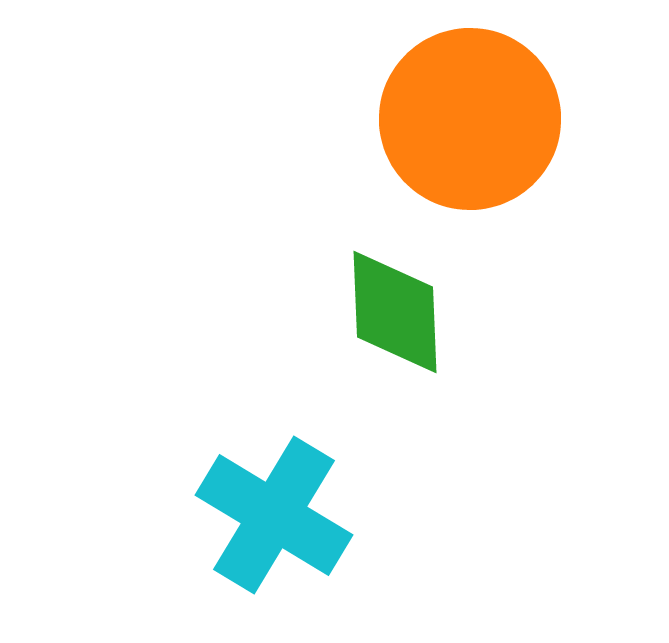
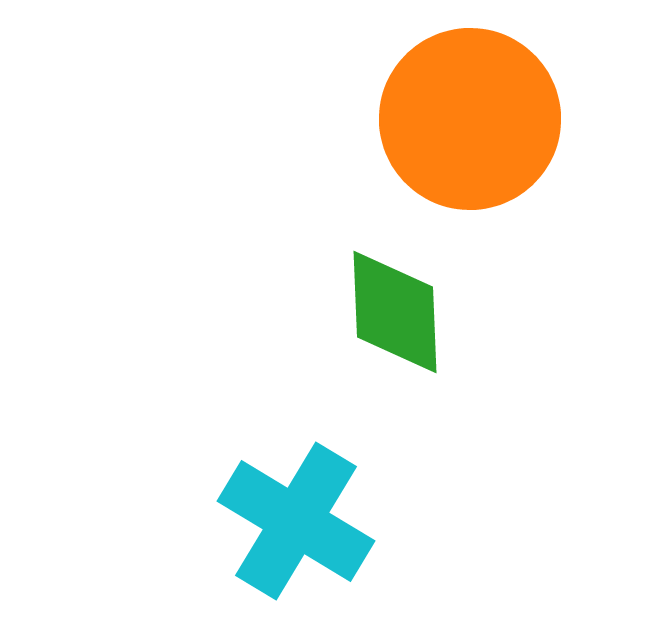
cyan cross: moved 22 px right, 6 px down
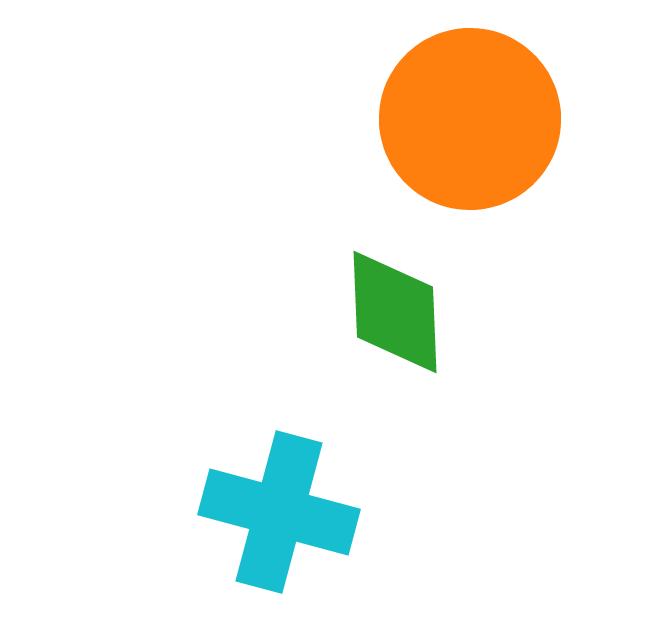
cyan cross: moved 17 px left, 9 px up; rotated 16 degrees counterclockwise
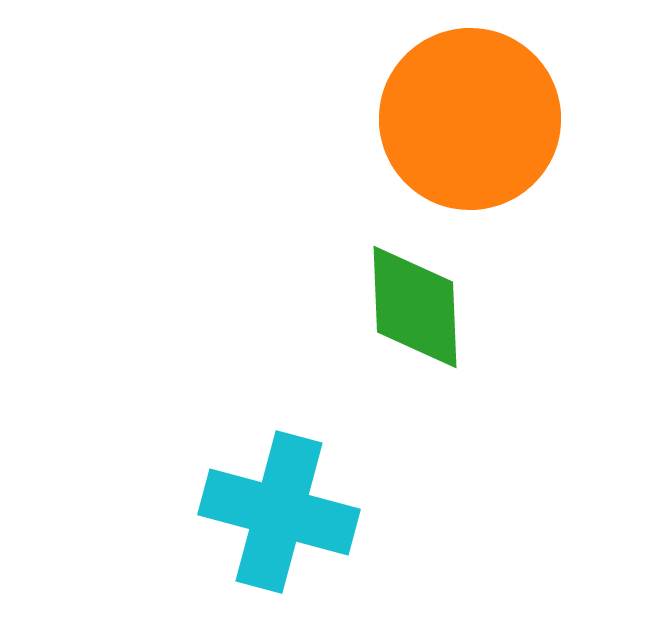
green diamond: moved 20 px right, 5 px up
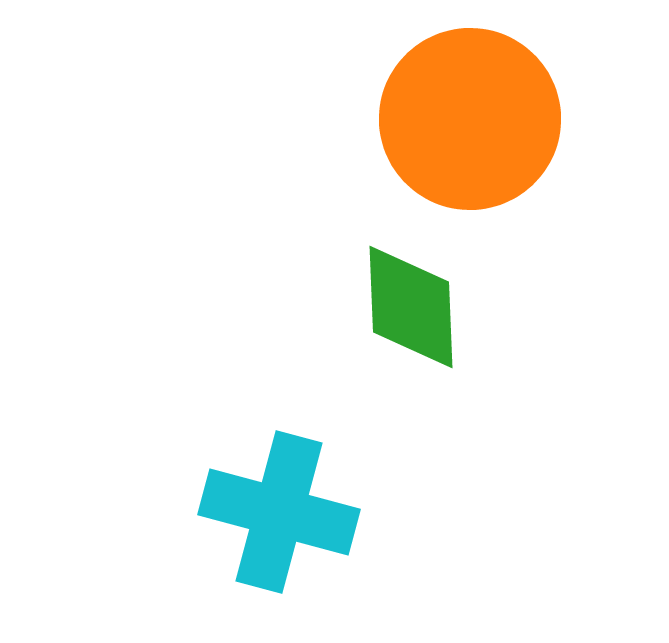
green diamond: moved 4 px left
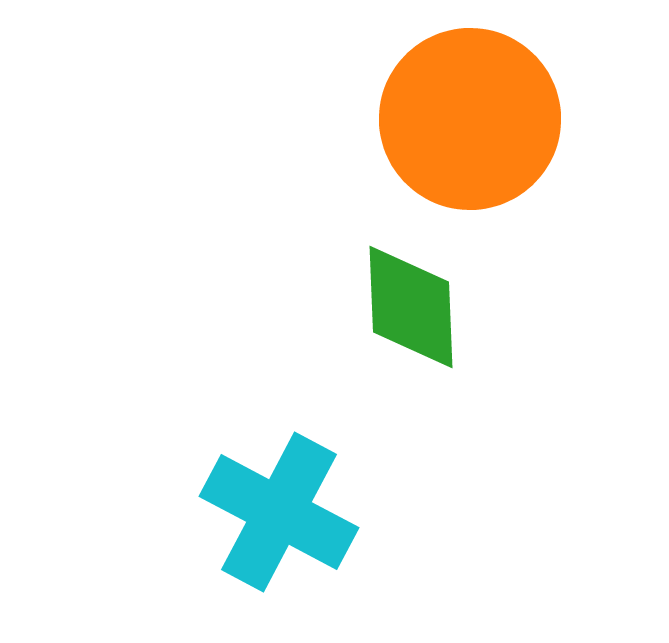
cyan cross: rotated 13 degrees clockwise
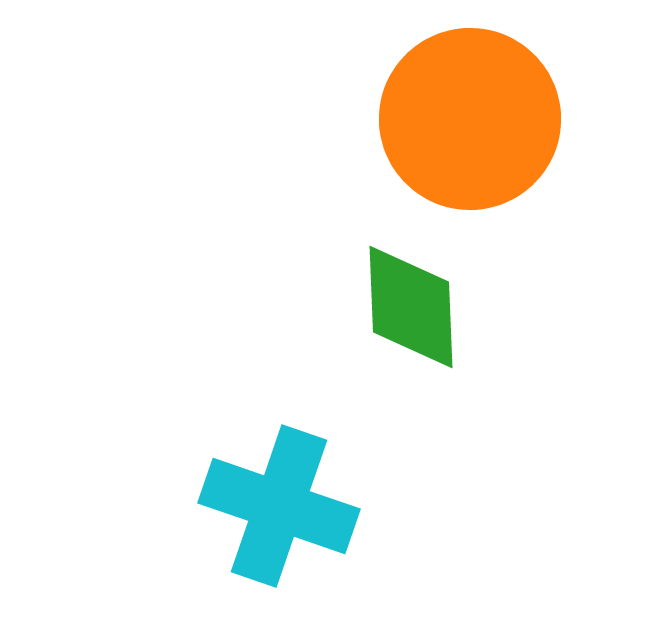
cyan cross: moved 6 px up; rotated 9 degrees counterclockwise
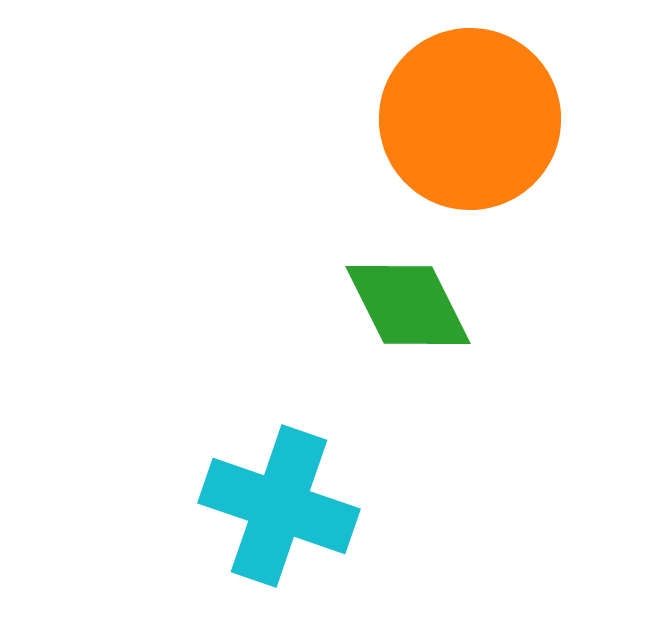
green diamond: moved 3 px left, 2 px up; rotated 24 degrees counterclockwise
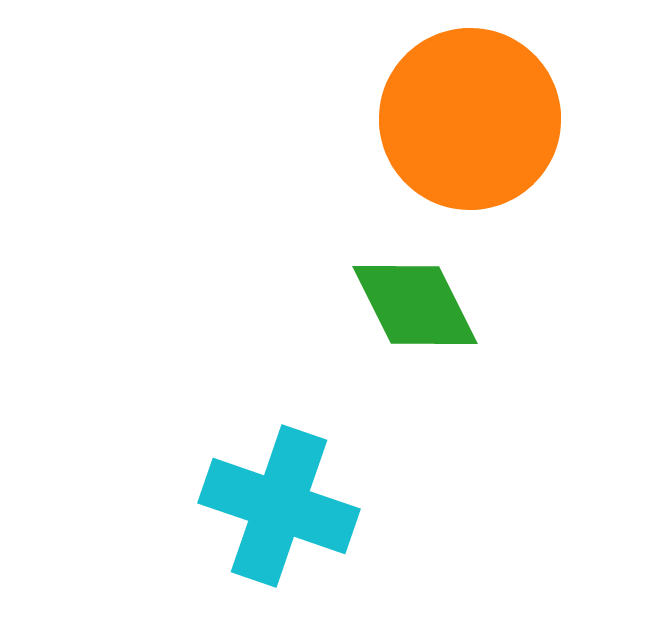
green diamond: moved 7 px right
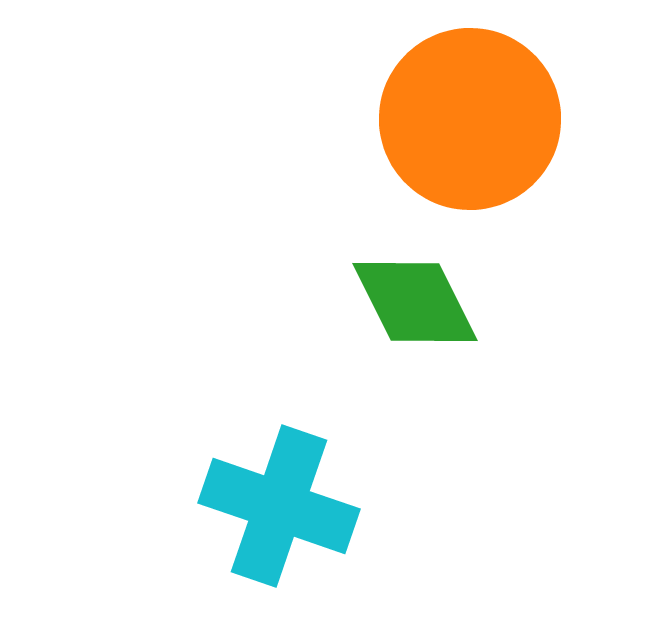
green diamond: moved 3 px up
